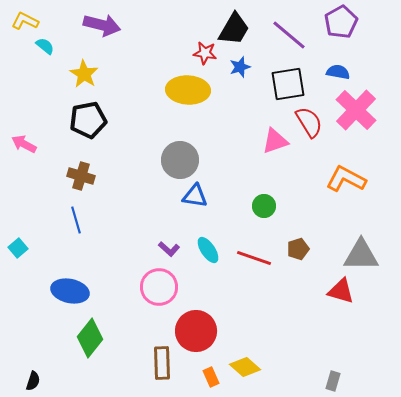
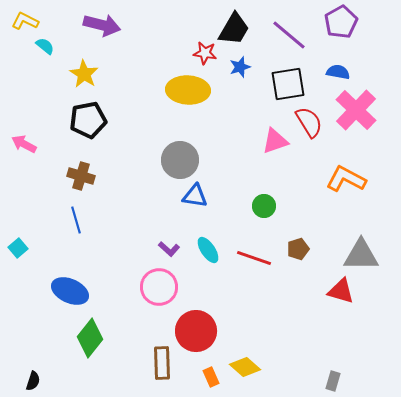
blue ellipse: rotated 12 degrees clockwise
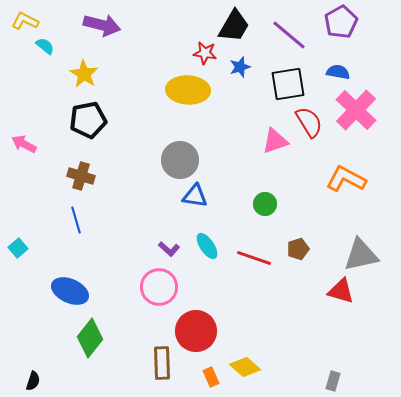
black trapezoid: moved 3 px up
green circle: moved 1 px right, 2 px up
cyan ellipse: moved 1 px left, 4 px up
gray triangle: rotated 12 degrees counterclockwise
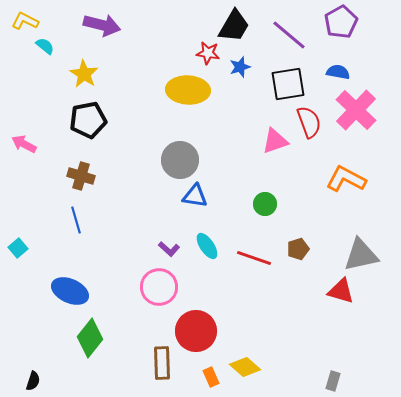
red star: moved 3 px right
red semicircle: rotated 12 degrees clockwise
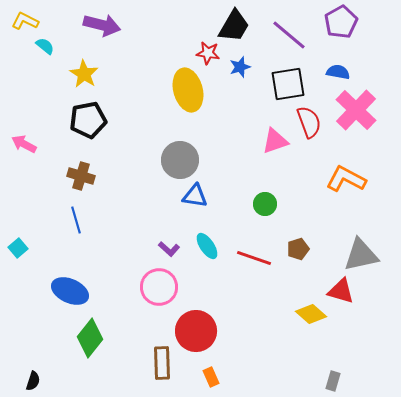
yellow ellipse: rotated 72 degrees clockwise
yellow diamond: moved 66 px right, 53 px up
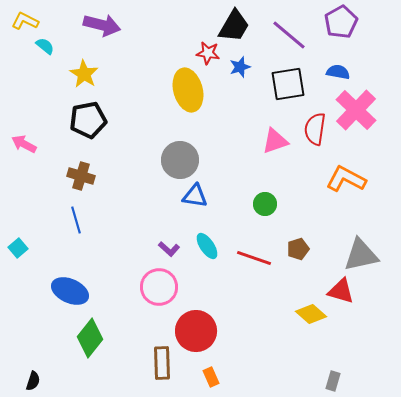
red semicircle: moved 6 px right, 7 px down; rotated 152 degrees counterclockwise
